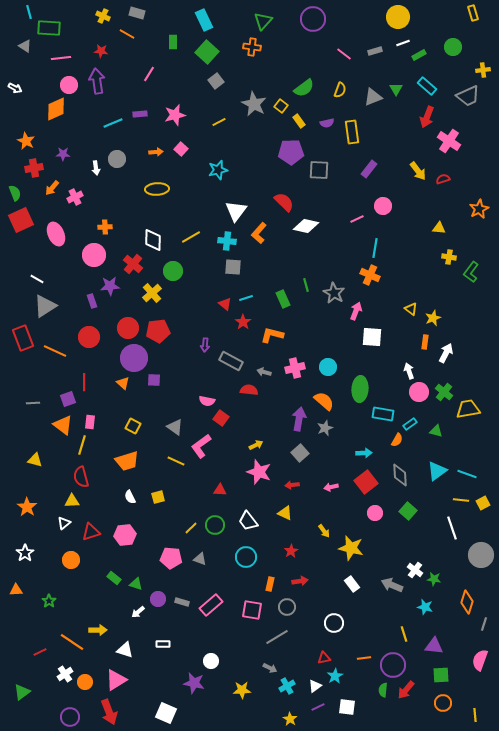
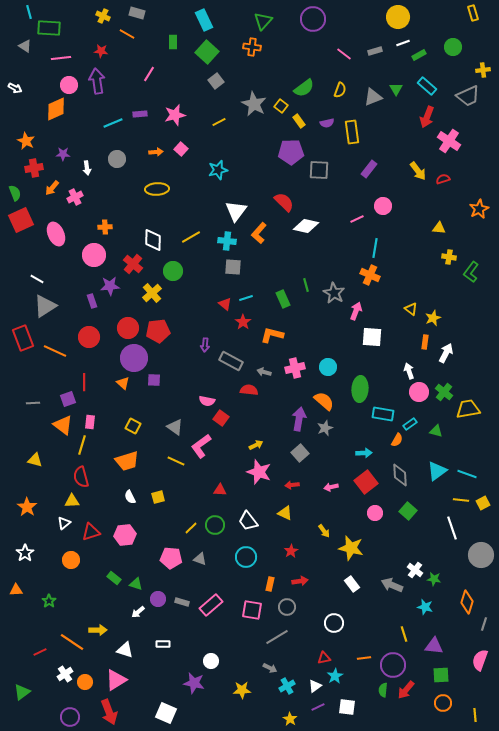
white arrow at (96, 168): moved 9 px left
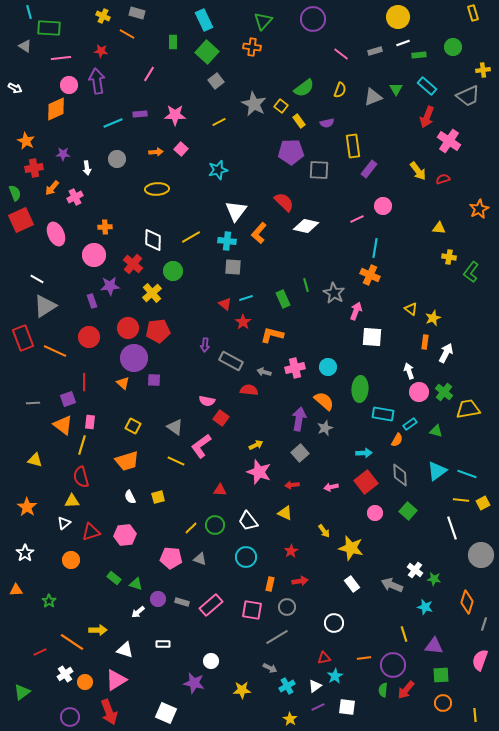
pink line at (344, 54): moved 3 px left
green rectangle at (419, 55): rotated 24 degrees clockwise
pink star at (175, 115): rotated 15 degrees clockwise
yellow rectangle at (352, 132): moved 1 px right, 14 px down
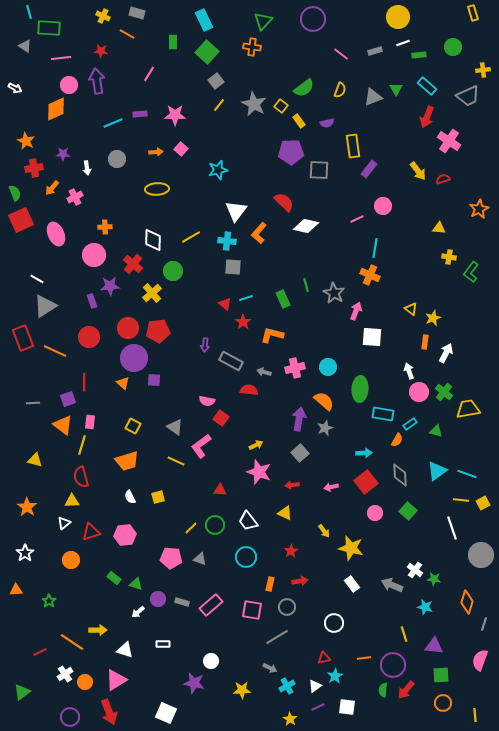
yellow line at (219, 122): moved 17 px up; rotated 24 degrees counterclockwise
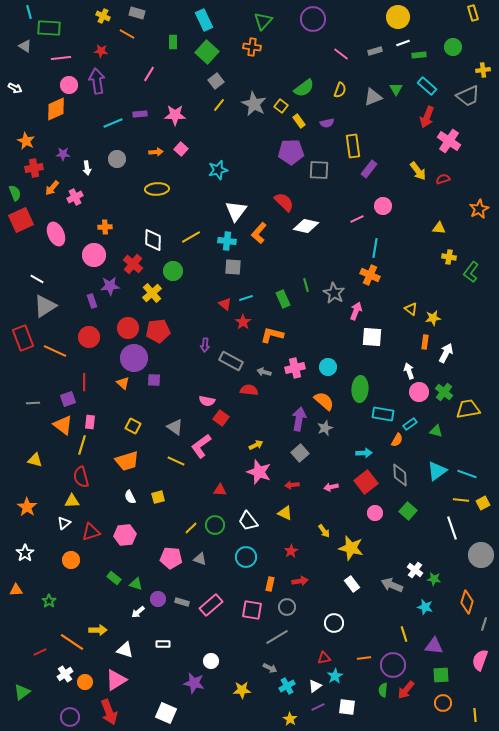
yellow star at (433, 318): rotated 14 degrees clockwise
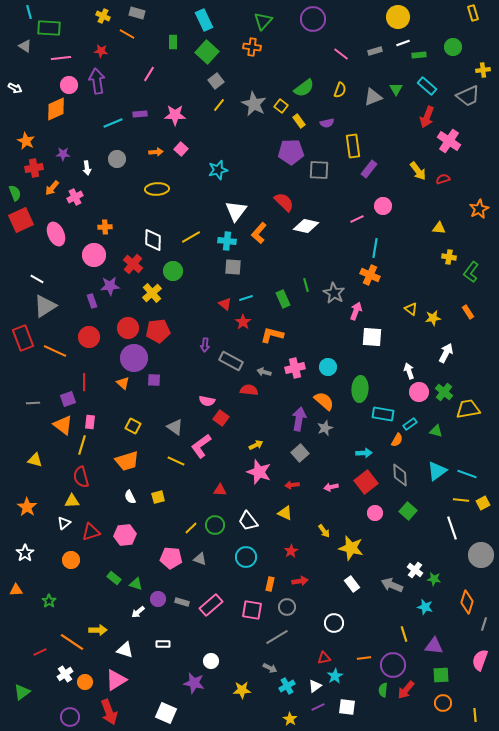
orange rectangle at (425, 342): moved 43 px right, 30 px up; rotated 40 degrees counterclockwise
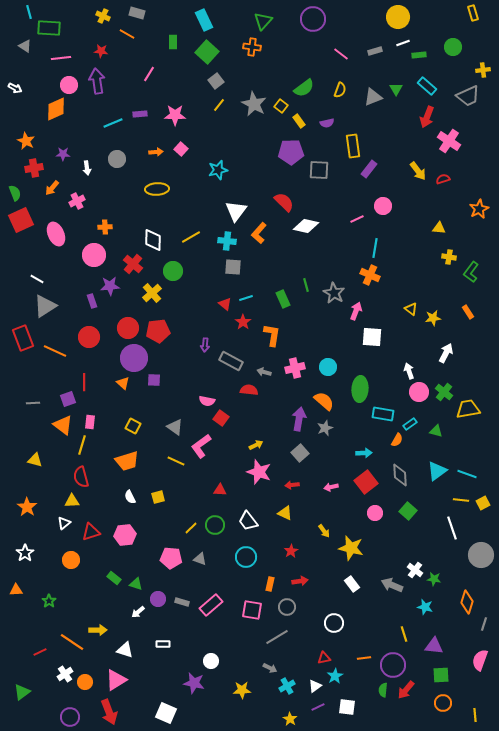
pink cross at (75, 197): moved 2 px right, 4 px down
orange L-shape at (272, 335): rotated 85 degrees clockwise
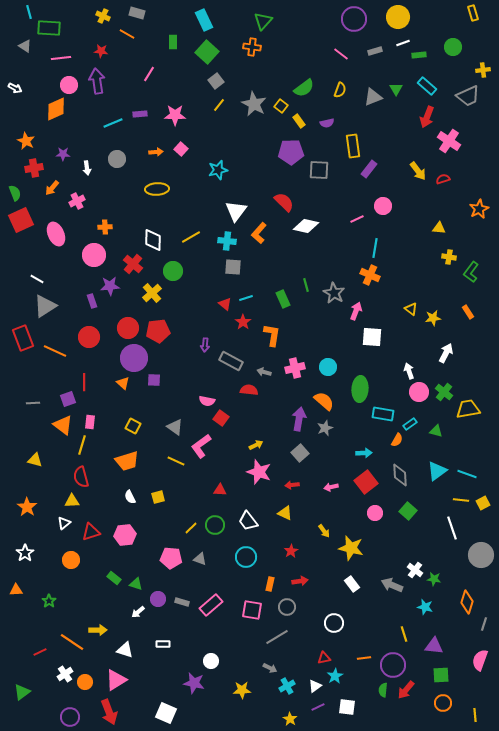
purple circle at (313, 19): moved 41 px right
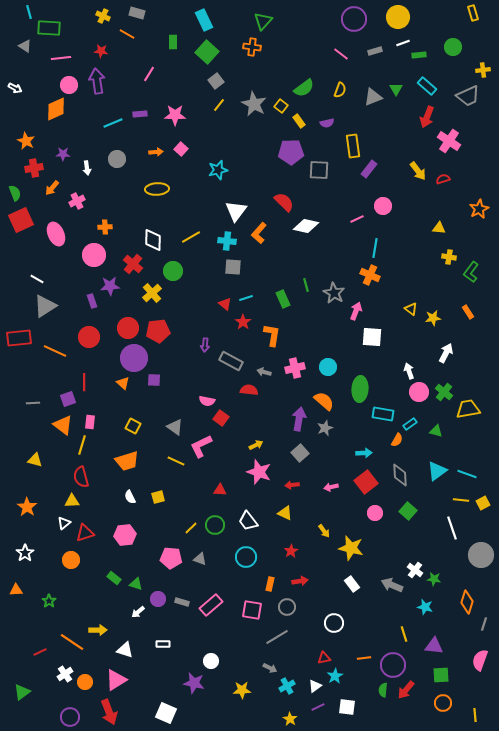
red rectangle at (23, 338): moved 4 px left; rotated 75 degrees counterclockwise
pink L-shape at (201, 446): rotated 10 degrees clockwise
red triangle at (91, 532): moved 6 px left, 1 px down
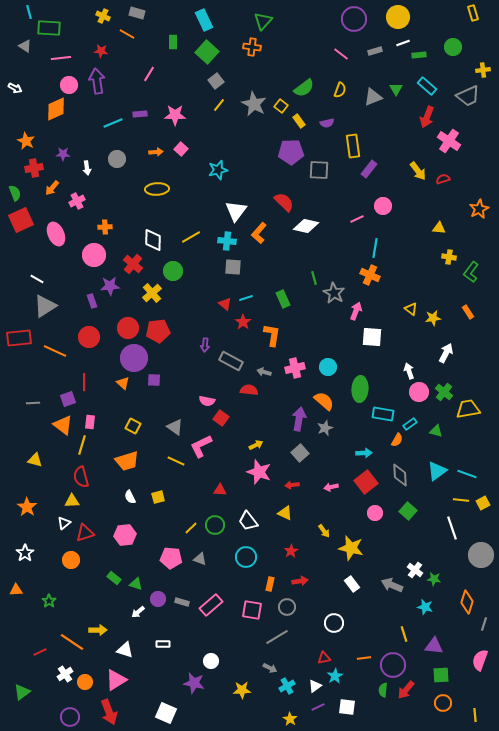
green line at (306, 285): moved 8 px right, 7 px up
